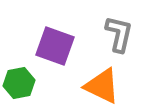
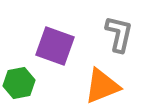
orange triangle: rotated 48 degrees counterclockwise
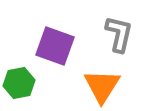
orange triangle: rotated 36 degrees counterclockwise
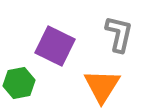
purple square: rotated 6 degrees clockwise
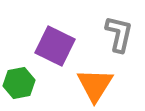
orange triangle: moved 7 px left, 1 px up
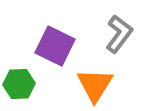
gray L-shape: rotated 24 degrees clockwise
green hexagon: moved 1 px down; rotated 8 degrees clockwise
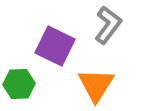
gray L-shape: moved 11 px left, 9 px up
orange triangle: moved 1 px right
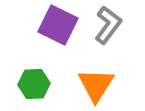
purple square: moved 3 px right, 21 px up
green hexagon: moved 15 px right
